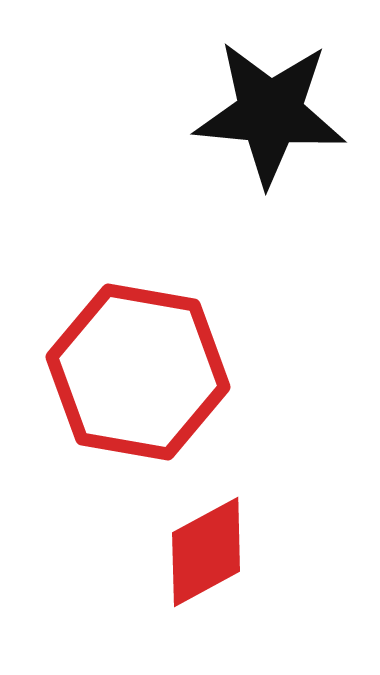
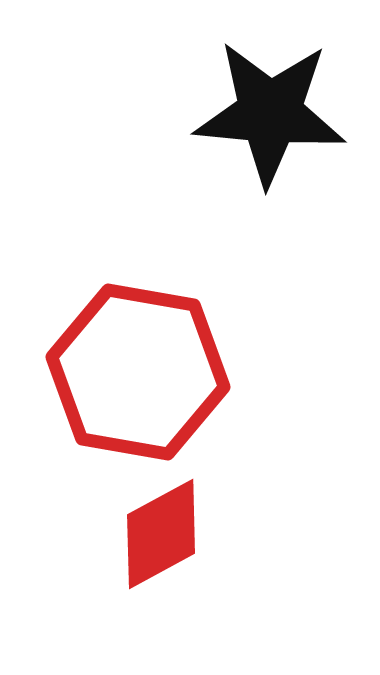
red diamond: moved 45 px left, 18 px up
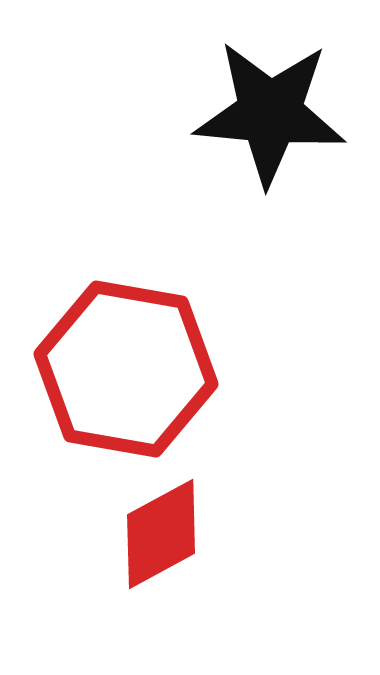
red hexagon: moved 12 px left, 3 px up
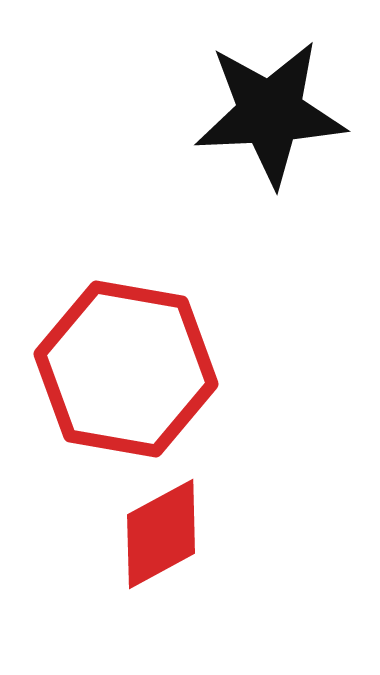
black star: rotated 8 degrees counterclockwise
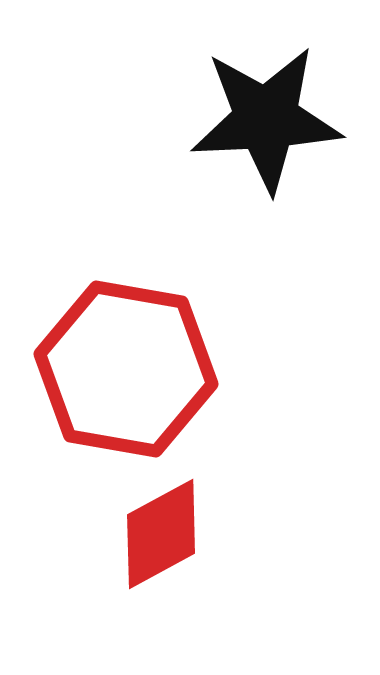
black star: moved 4 px left, 6 px down
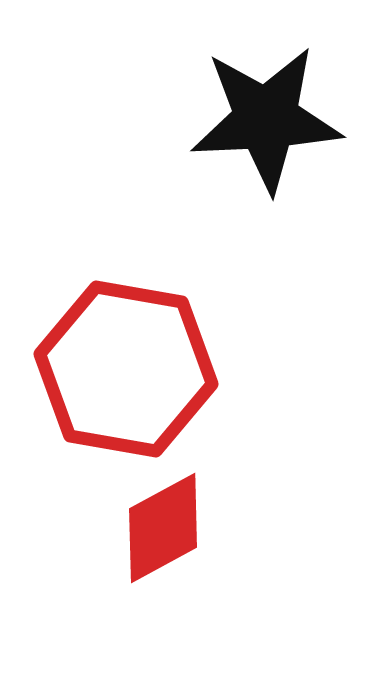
red diamond: moved 2 px right, 6 px up
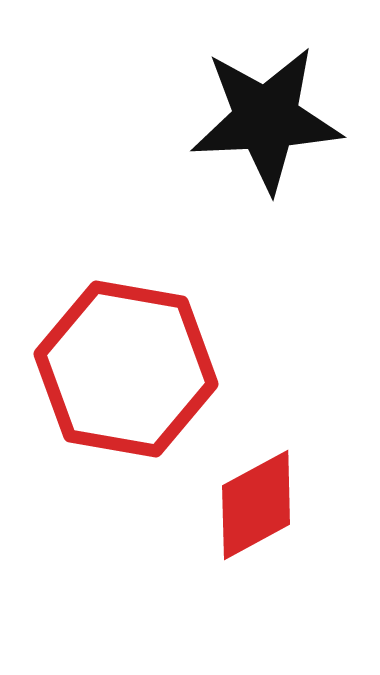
red diamond: moved 93 px right, 23 px up
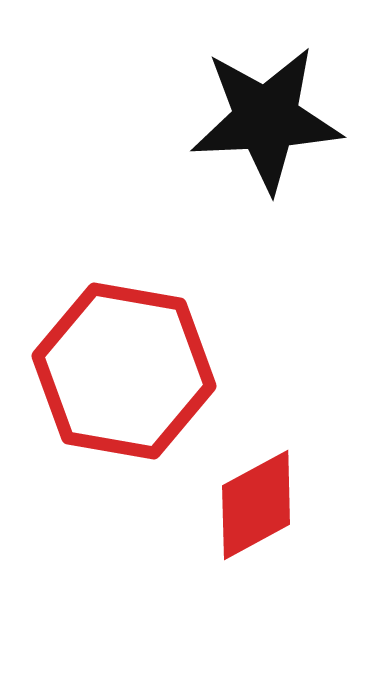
red hexagon: moved 2 px left, 2 px down
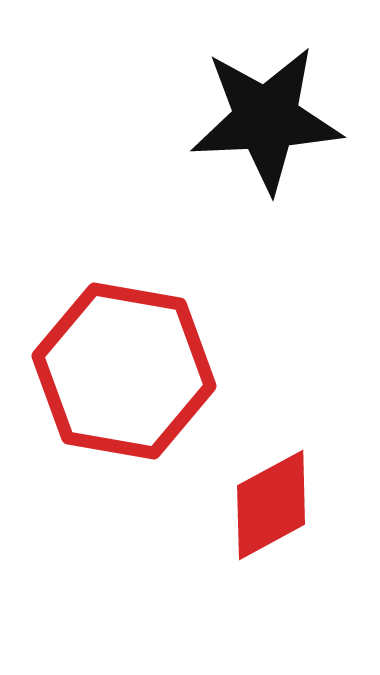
red diamond: moved 15 px right
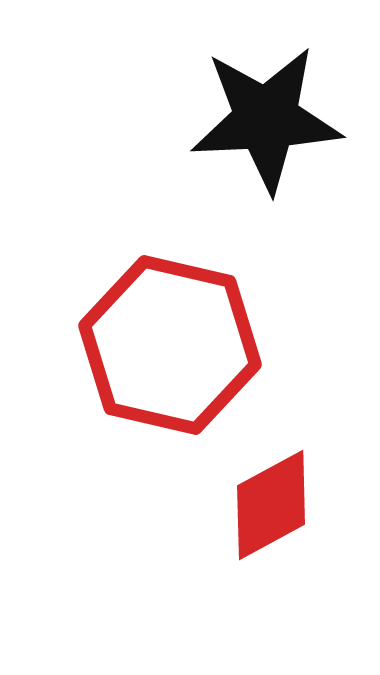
red hexagon: moved 46 px right, 26 px up; rotated 3 degrees clockwise
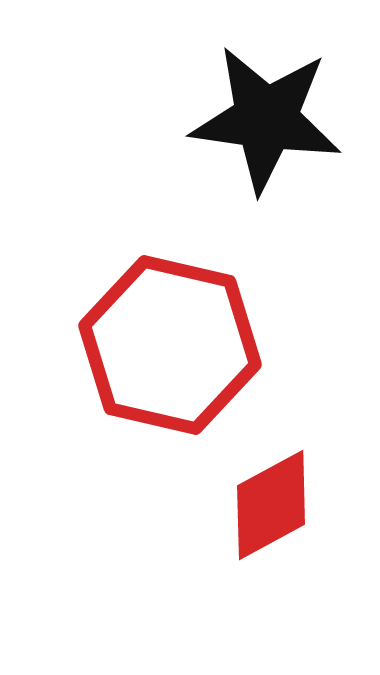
black star: rotated 11 degrees clockwise
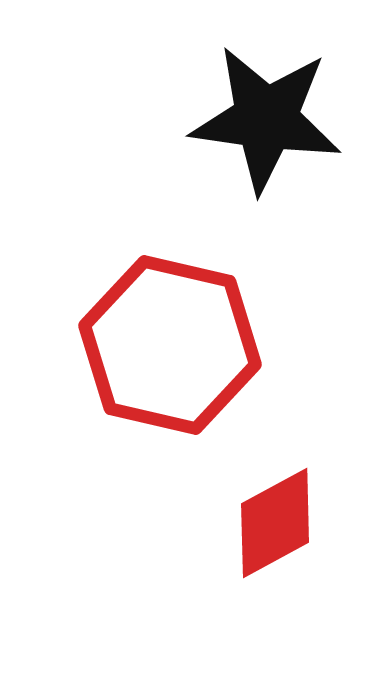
red diamond: moved 4 px right, 18 px down
